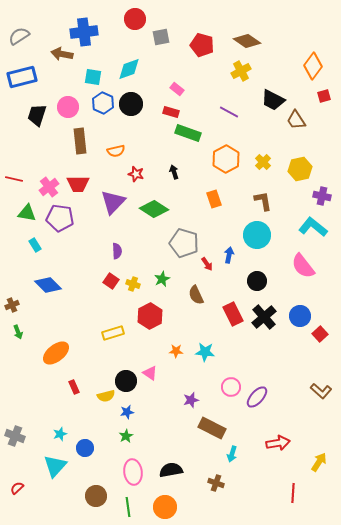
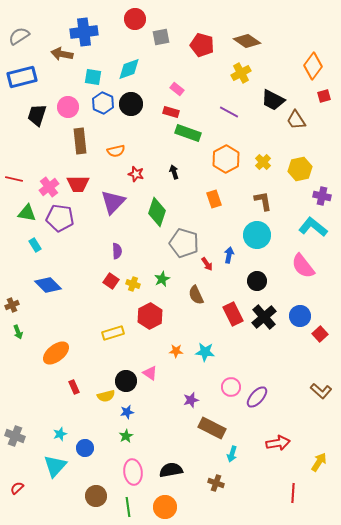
yellow cross at (241, 71): moved 2 px down
green diamond at (154, 209): moved 3 px right, 3 px down; rotated 76 degrees clockwise
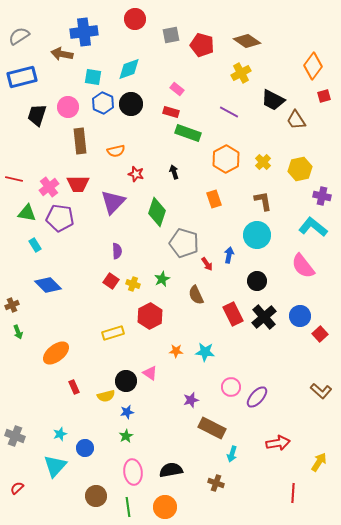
gray square at (161, 37): moved 10 px right, 2 px up
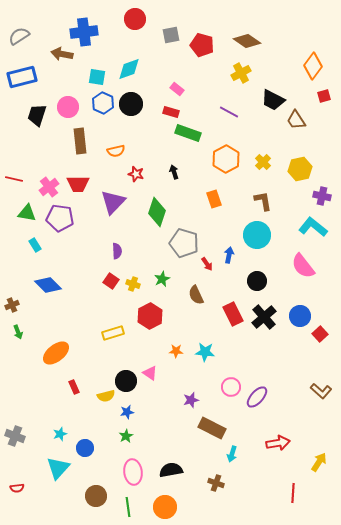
cyan square at (93, 77): moved 4 px right
cyan triangle at (55, 466): moved 3 px right, 2 px down
red semicircle at (17, 488): rotated 144 degrees counterclockwise
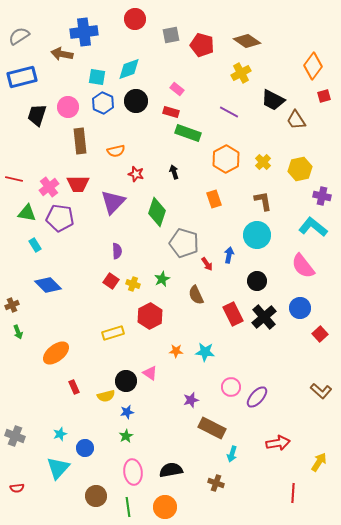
black circle at (131, 104): moved 5 px right, 3 px up
blue circle at (300, 316): moved 8 px up
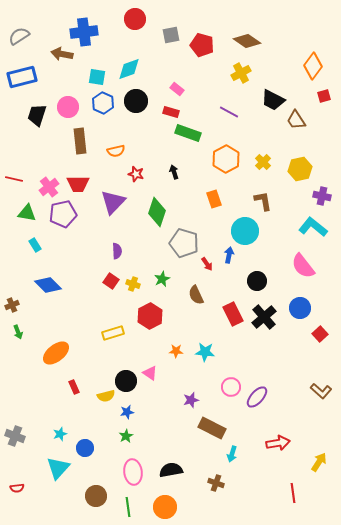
purple pentagon at (60, 218): moved 3 px right, 4 px up; rotated 20 degrees counterclockwise
cyan circle at (257, 235): moved 12 px left, 4 px up
red line at (293, 493): rotated 12 degrees counterclockwise
